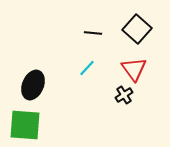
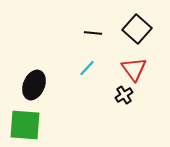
black ellipse: moved 1 px right
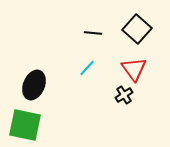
green square: rotated 8 degrees clockwise
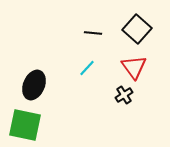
red triangle: moved 2 px up
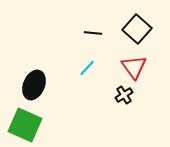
green square: rotated 12 degrees clockwise
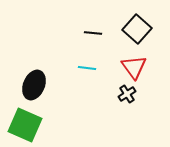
cyan line: rotated 54 degrees clockwise
black cross: moved 3 px right, 1 px up
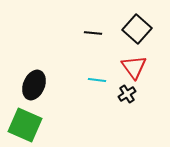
cyan line: moved 10 px right, 12 px down
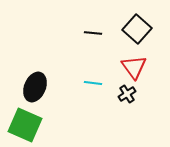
cyan line: moved 4 px left, 3 px down
black ellipse: moved 1 px right, 2 px down
